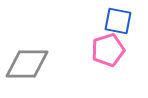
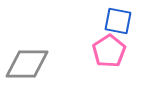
pink pentagon: moved 1 px right, 1 px down; rotated 16 degrees counterclockwise
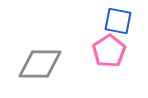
gray diamond: moved 13 px right
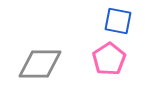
pink pentagon: moved 8 px down
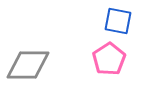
gray diamond: moved 12 px left, 1 px down
